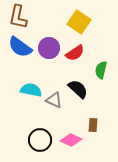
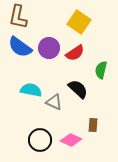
gray triangle: moved 2 px down
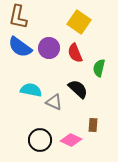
red semicircle: rotated 102 degrees clockwise
green semicircle: moved 2 px left, 2 px up
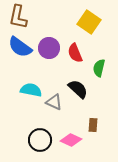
yellow square: moved 10 px right
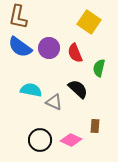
brown rectangle: moved 2 px right, 1 px down
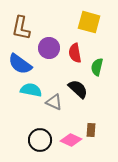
brown L-shape: moved 3 px right, 11 px down
yellow square: rotated 20 degrees counterclockwise
blue semicircle: moved 17 px down
red semicircle: rotated 12 degrees clockwise
green semicircle: moved 2 px left, 1 px up
brown rectangle: moved 4 px left, 4 px down
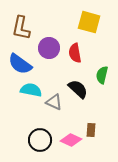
green semicircle: moved 5 px right, 8 px down
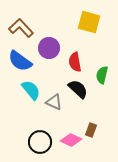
brown L-shape: rotated 125 degrees clockwise
red semicircle: moved 9 px down
blue semicircle: moved 3 px up
cyan semicircle: rotated 40 degrees clockwise
brown rectangle: rotated 16 degrees clockwise
black circle: moved 2 px down
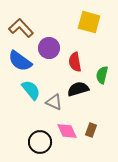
black semicircle: rotated 60 degrees counterclockwise
pink diamond: moved 4 px left, 9 px up; rotated 40 degrees clockwise
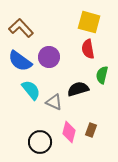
purple circle: moved 9 px down
red semicircle: moved 13 px right, 13 px up
pink diamond: moved 2 px right, 1 px down; rotated 40 degrees clockwise
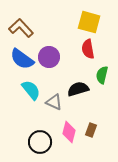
blue semicircle: moved 2 px right, 2 px up
